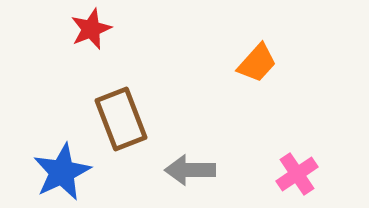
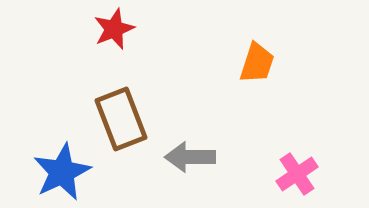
red star: moved 23 px right
orange trapezoid: rotated 24 degrees counterclockwise
gray arrow: moved 13 px up
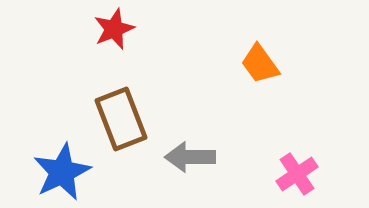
orange trapezoid: moved 3 px right, 1 px down; rotated 126 degrees clockwise
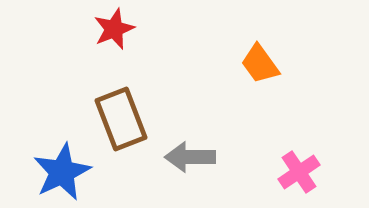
pink cross: moved 2 px right, 2 px up
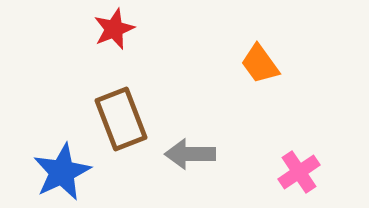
gray arrow: moved 3 px up
